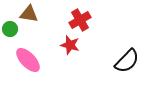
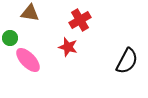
brown triangle: moved 1 px right, 1 px up
green circle: moved 9 px down
red star: moved 2 px left, 2 px down
black semicircle: rotated 16 degrees counterclockwise
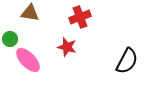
red cross: moved 3 px up; rotated 10 degrees clockwise
green circle: moved 1 px down
red star: moved 1 px left
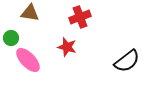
green circle: moved 1 px right, 1 px up
black semicircle: rotated 24 degrees clockwise
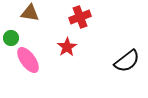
red star: rotated 24 degrees clockwise
pink ellipse: rotated 8 degrees clockwise
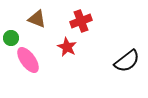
brown triangle: moved 7 px right, 6 px down; rotated 12 degrees clockwise
red cross: moved 1 px right, 4 px down
red star: rotated 12 degrees counterclockwise
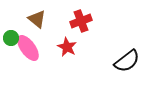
brown triangle: rotated 18 degrees clockwise
pink ellipse: moved 12 px up
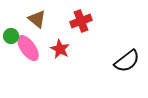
green circle: moved 2 px up
red star: moved 7 px left, 2 px down
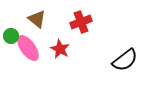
red cross: moved 1 px down
black semicircle: moved 2 px left, 1 px up
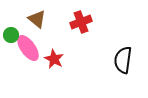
green circle: moved 1 px up
red star: moved 6 px left, 10 px down
black semicircle: moved 2 px left; rotated 136 degrees clockwise
